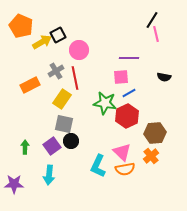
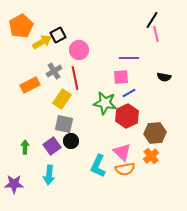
orange pentagon: rotated 20 degrees clockwise
gray cross: moved 2 px left
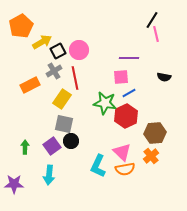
black square: moved 16 px down
red hexagon: moved 1 px left
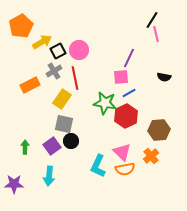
purple line: rotated 66 degrees counterclockwise
brown hexagon: moved 4 px right, 3 px up
cyan arrow: moved 1 px down
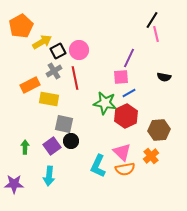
yellow rectangle: moved 13 px left; rotated 66 degrees clockwise
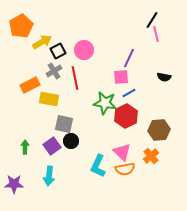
pink circle: moved 5 px right
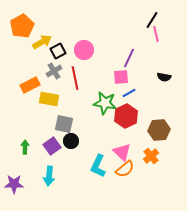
orange pentagon: moved 1 px right
orange semicircle: rotated 30 degrees counterclockwise
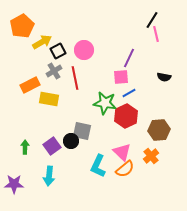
gray square: moved 18 px right, 7 px down
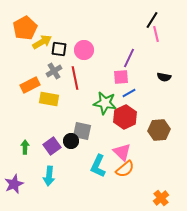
orange pentagon: moved 3 px right, 2 px down
black square: moved 1 px right, 2 px up; rotated 35 degrees clockwise
red hexagon: moved 1 px left, 1 px down
orange cross: moved 10 px right, 42 px down
purple star: rotated 24 degrees counterclockwise
